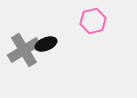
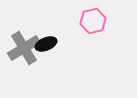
gray cross: moved 2 px up
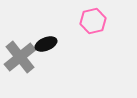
gray cross: moved 4 px left, 9 px down; rotated 8 degrees counterclockwise
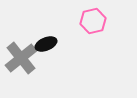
gray cross: moved 1 px right, 1 px down
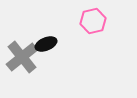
gray cross: moved 1 px right, 1 px up
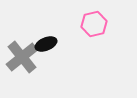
pink hexagon: moved 1 px right, 3 px down
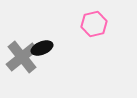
black ellipse: moved 4 px left, 4 px down
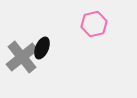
black ellipse: rotated 45 degrees counterclockwise
